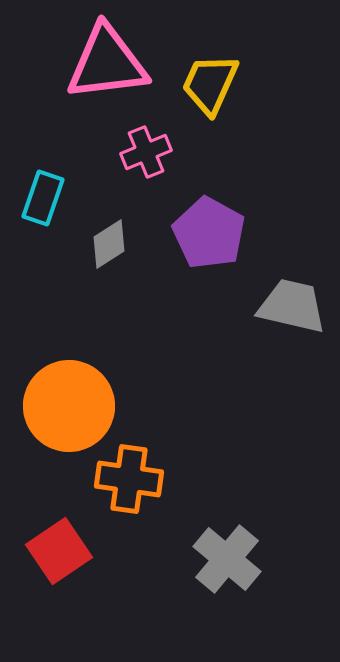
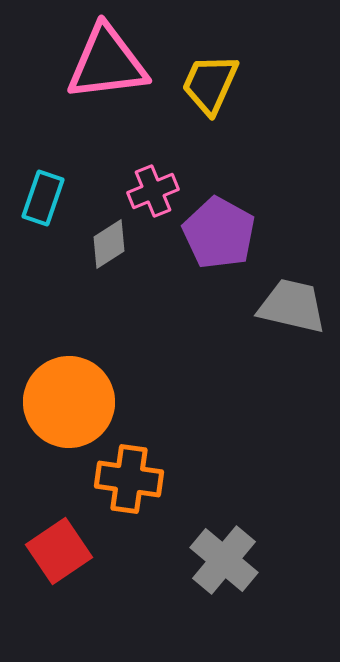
pink cross: moved 7 px right, 39 px down
purple pentagon: moved 10 px right
orange circle: moved 4 px up
gray cross: moved 3 px left, 1 px down
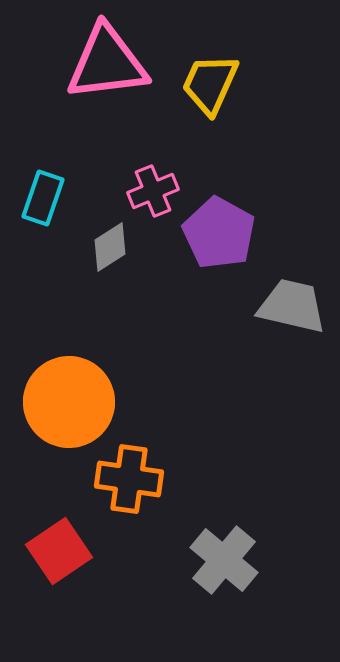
gray diamond: moved 1 px right, 3 px down
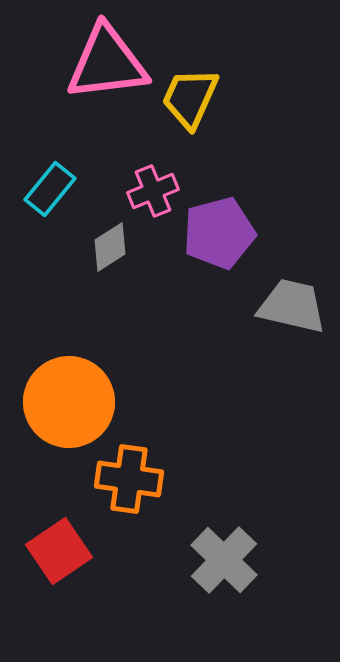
yellow trapezoid: moved 20 px left, 14 px down
cyan rectangle: moved 7 px right, 9 px up; rotated 20 degrees clockwise
purple pentagon: rotated 28 degrees clockwise
gray cross: rotated 4 degrees clockwise
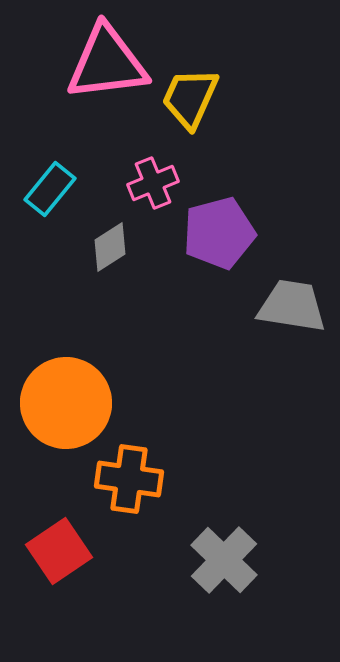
pink cross: moved 8 px up
gray trapezoid: rotated 4 degrees counterclockwise
orange circle: moved 3 px left, 1 px down
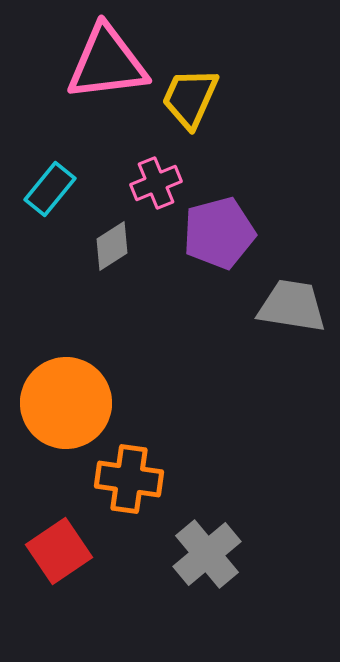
pink cross: moved 3 px right
gray diamond: moved 2 px right, 1 px up
gray cross: moved 17 px left, 6 px up; rotated 6 degrees clockwise
